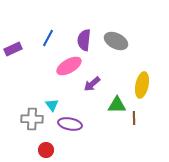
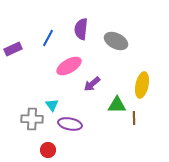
purple semicircle: moved 3 px left, 11 px up
red circle: moved 2 px right
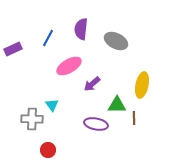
purple ellipse: moved 26 px right
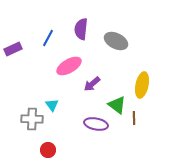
green triangle: rotated 36 degrees clockwise
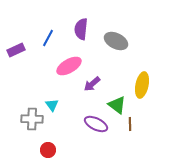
purple rectangle: moved 3 px right, 1 px down
brown line: moved 4 px left, 6 px down
purple ellipse: rotated 15 degrees clockwise
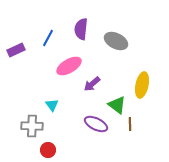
gray cross: moved 7 px down
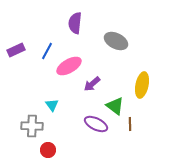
purple semicircle: moved 6 px left, 6 px up
blue line: moved 1 px left, 13 px down
green triangle: moved 2 px left, 1 px down
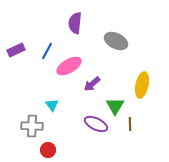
green triangle: rotated 24 degrees clockwise
